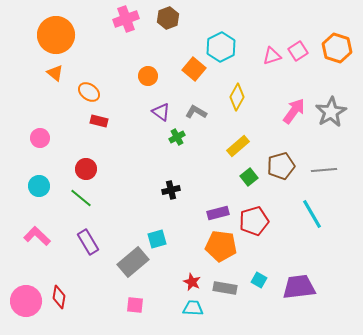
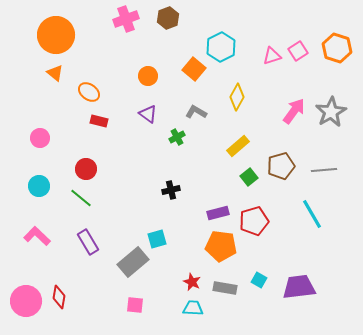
purple triangle at (161, 112): moved 13 px left, 2 px down
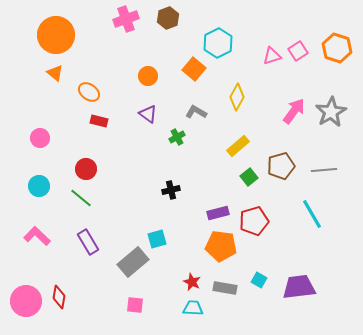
cyan hexagon at (221, 47): moved 3 px left, 4 px up
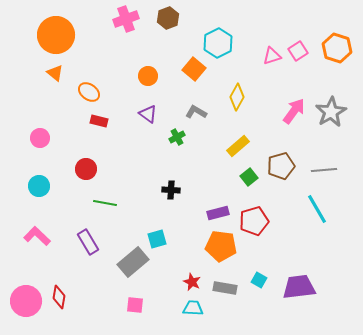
black cross at (171, 190): rotated 18 degrees clockwise
green line at (81, 198): moved 24 px right, 5 px down; rotated 30 degrees counterclockwise
cyan line at (312, 214): moved 5 px right, 5 px up
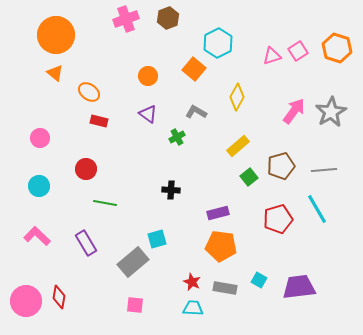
red pentagon at (254, 221): moved 24 px right, 2 px up
purple rectangle at (88, 242): moved 2 px left, 1 px down
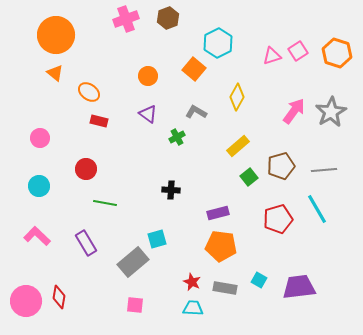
orange hexagon at (337, 48): moved 5 px down
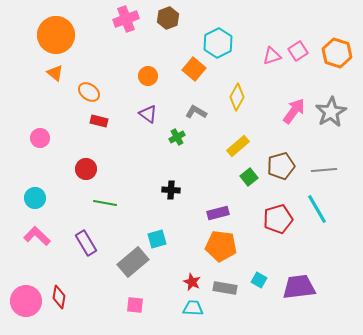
cyan circle at (39, 186): moved 4 px left, 12 px down
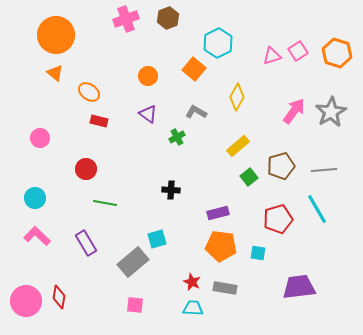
cyan square at (259, 280): moved 1 px left, 27 px up; rotated 21 degrees counterclockwise
